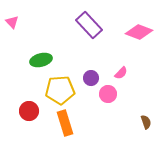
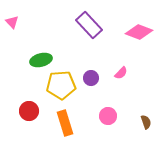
yellow pentagon: moved 1 px right, 5 px up
pink circle: moved 22 px down
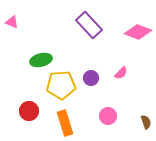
pink triangle: rotated 24 degrees counterclockwise
pink diamond: moved 1 px left
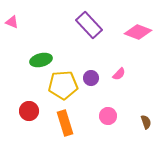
pink semicircle: moved 2 px left, 1 px down
yellow pentagon: moved 2 px right
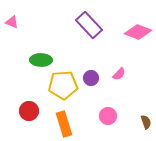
green ellipse: rotated 15 degrees clockwise
orange rectangle: moved 1 px left, 1 px down
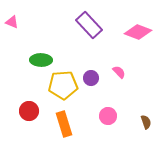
pink semicircle: moved 2 px up; rotated 88 degrees counterclockwise
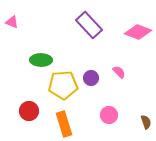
pink circle: moved 1 px right, 1 px up
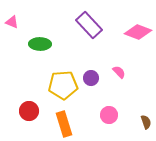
green ellipse: moved 1 px left, 16 px up
